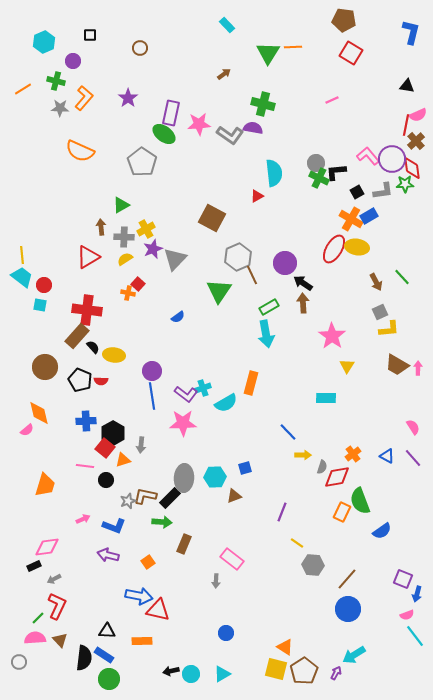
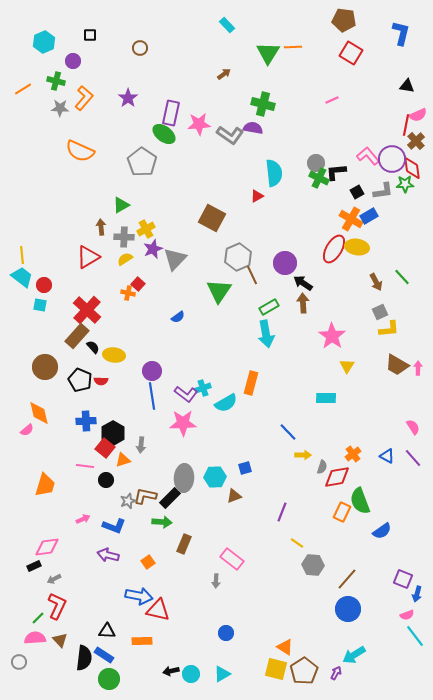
blue L-shape at (411, 32): moved 10 px left, 1 px down
red cross at (87, 310): rotated 36 degrees clockwise
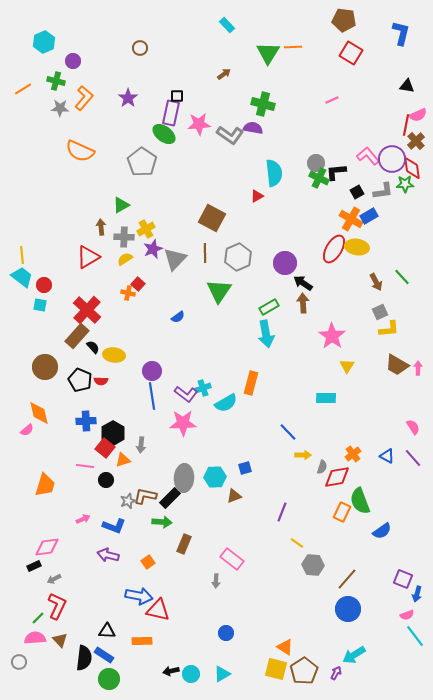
black square at (90, 35): moved 87 px right, 61 px down
brown line at (252, 275): moved 47 px left, 22 px up; rotated 24 degrees clockwise
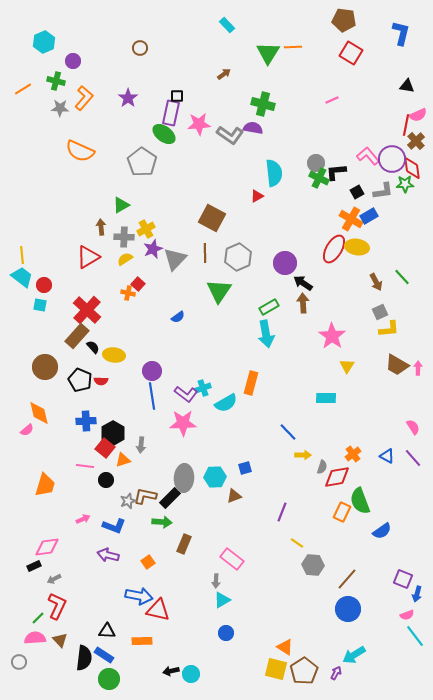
cyan triangle at (222, 674): moved 74 px up
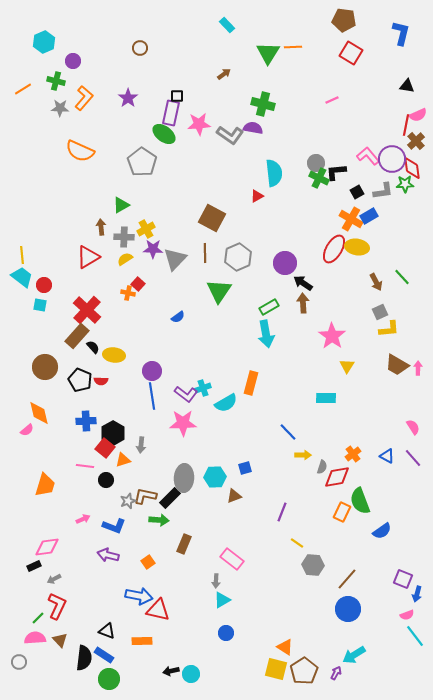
purple star at (153, 249): rotated 24 degrees clockwise
green arrow at (162, 522): moved 3 px left, 2 px up
black triangle at (107, 631): rotated 18 degrees clockwise
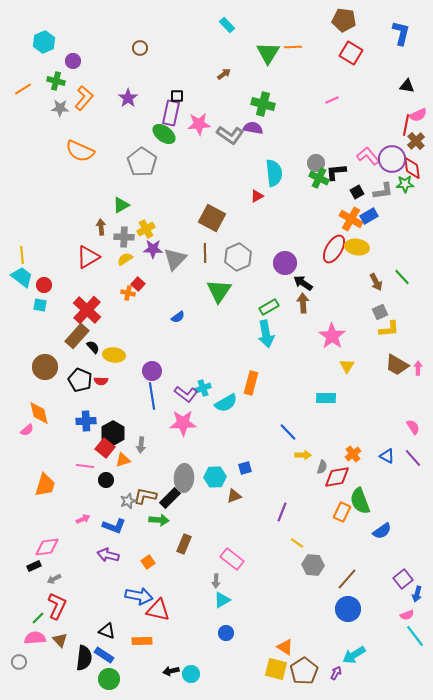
purple square at (403, 579): rotated 30 degrees clockwise
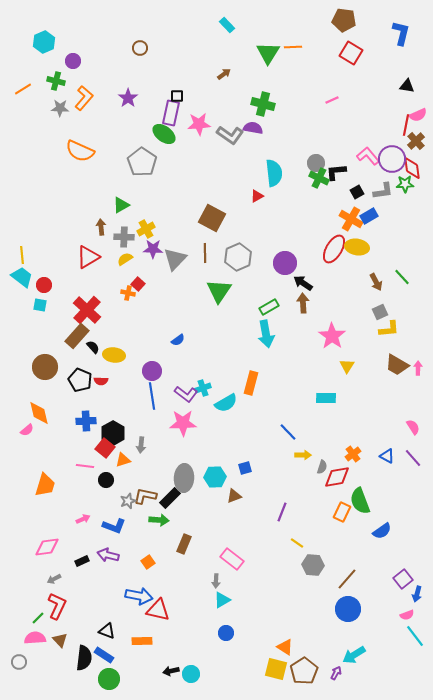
blue semicircle at (178, 317): moved 23 px down
black rectangle at (34, 566): moved 48 px right, 5 px up
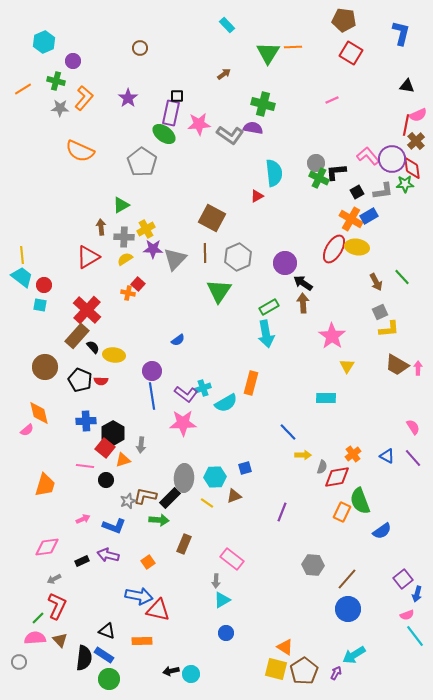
yellow line at (297, 543): moved 90 px left, 40 px up
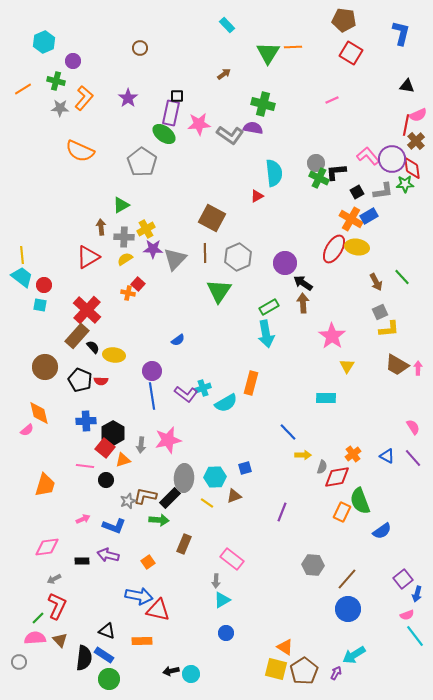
pink star at (183, 423): moved 15 px left, 17 px down; rotated 12 degrees counterclockwise
black rectangle at (82, 561): rotated 24 degrees clockwise
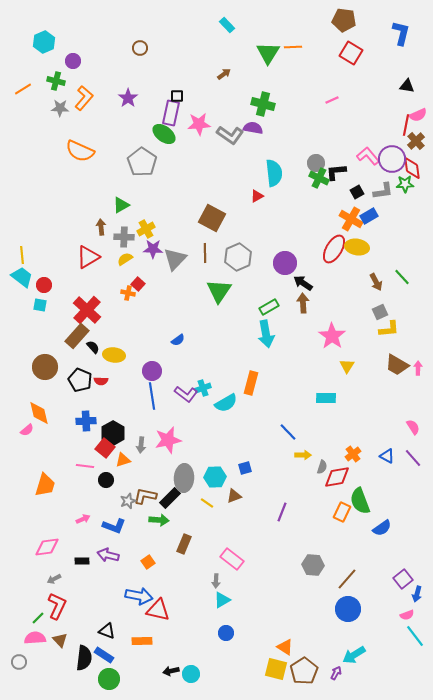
blue semicircle at (382, 531): moved 3 px up
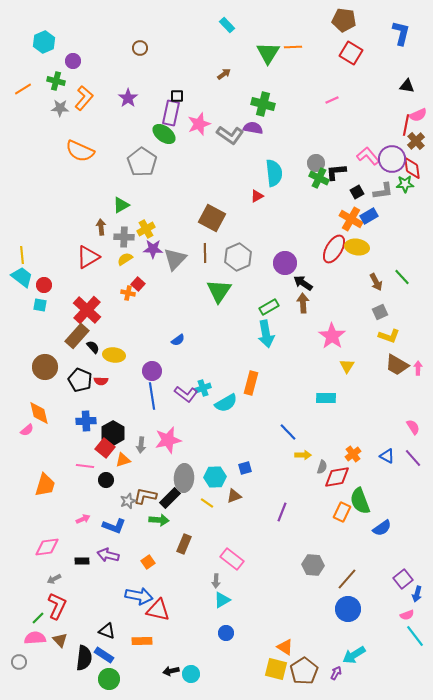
pink star at (199, 124): rotated 15 degrees counterclockwise
yellow L-shape at (389, 329): moved 7 px down; rotated 25 degrees clockwise
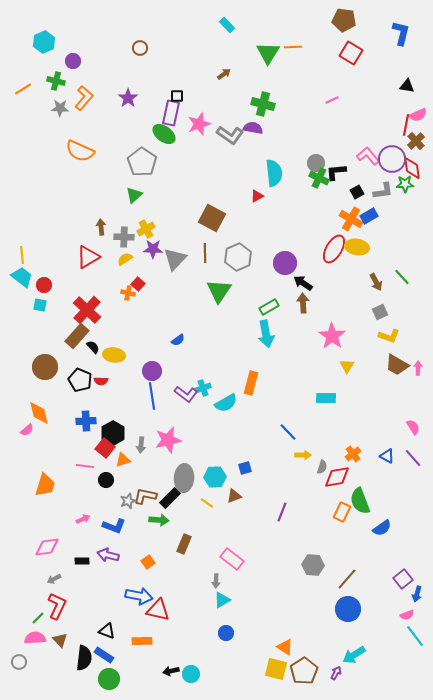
green triangle at (121, 205): moved 13 px right, 10 px up; rotated 12 degrees counterclockwise
